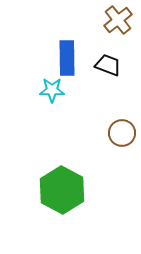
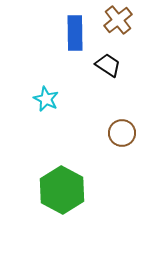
blue rectangle: moved 8 px right, 25 px up
black trapezoid: rotated 12 degrees clockwise
cyan star: moved 6 px left, 9 px down; rotated 25 degrees clockwise
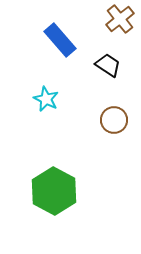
brown cross: moved 2 px right, 1 px up
blue rectangle: moved 15 px left, 7 px down; rotated 40 degrees counterclockwise
brown circle: moved 8 px left, 13 px up
green hexagon: moved 8 px left, 1 px down
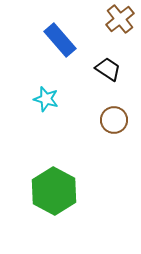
black trapezoid: moved 4 px down
cyan star: rotated 10 degrees counterclockwise
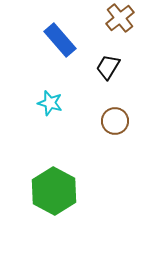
brown cross: moved 1 px up
black trapezoid: moved 2 px up; rotated 92 degrees counterclockwise
cyan star: moved 4 px right, 4 px down
brown circle: moved 1 px right, 1 px down
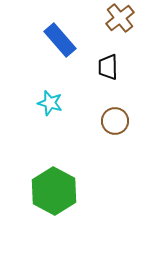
black trapezoid: rotated 32 degrees counterclockwise
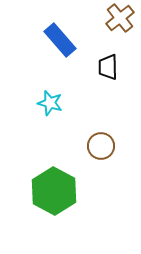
brown circle: moved 14 px left, 25 px down
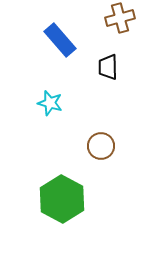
brown cross: rotated 24 degrees clockwise
green hexagon: moved 8 px right, 8 px down
